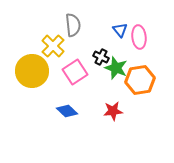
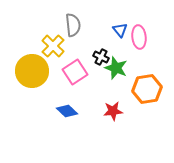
orange hexagon: moved 7 px right, 9 px down
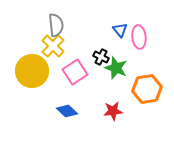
gray semicircle: moved 17 px left
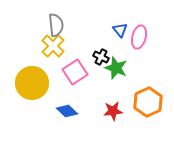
pink ellipse: rotated 20 degrees clockwise
yellow circle: moved 12 px down
orange hexagon: moved 1 px right, 13 px down; rotated 16 degrees counterclockwise
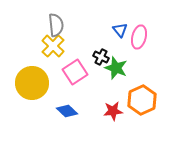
orange hexagon: moved 6 px left, 2 px up
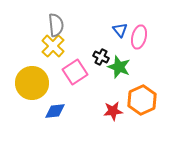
green star: moved 3 px right, 1 px up
blue diamond: moved 12 px left; rotated 50 degrees counterclockwise
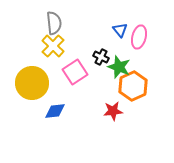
gray semicircle: moved 2 px left, 2 px up
orange hexagon: moved 9 px left, 14 px up
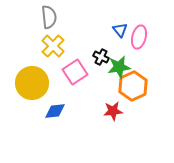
gray semicircle: moved 5 px left, 6 px up
green star: rotated 30 degrees counterclockwise
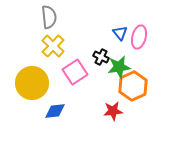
blue triangle: moved 3 px down
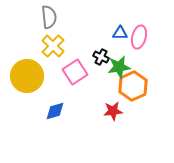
blue triangle: rotated 49 degrees counterclockwise
yellow circle: moved 5 px left, 7 px up
blue diamond: rotated 10 degrees counterclockwise
